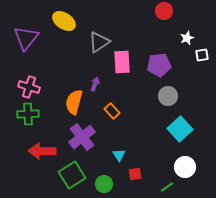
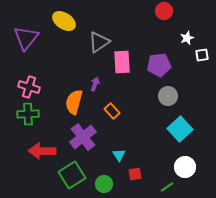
purple cross: moved 1 px right
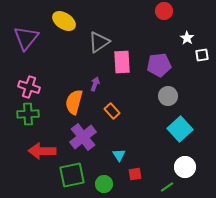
white star: rotated 16 degrees counterclockwise
green square: rotated 20 degrees clockwise
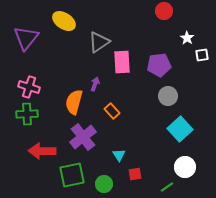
green cross: moved 1 px left
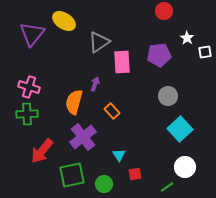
purple triangle: moved 6 px right, 4 px up
white square: moved 3 px right, 3 px up
purple pentagon: moved 10 px up
red arrow: rotated 52 degrees counterclockwise
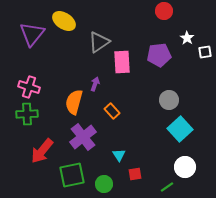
gray circle: moved 1 px right, 4 px down
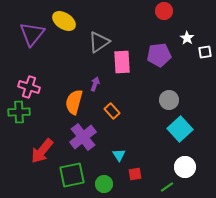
green cross: moved 8 px left, 2 px up
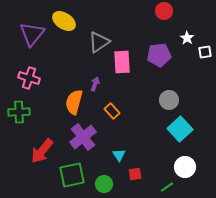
pink cross: moved 9 px up
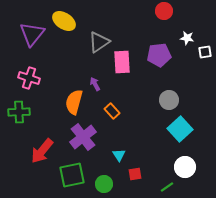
white star: rotated 24 degrees counterclockwise
purple arrow: rotated 48 degrees counterclockwise
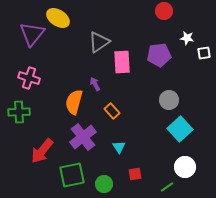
yellow ellipse: moved 6 px left, 3 px up
white square: moved 1 px left, 1 px down
cyan triangle: moved 8 px up
